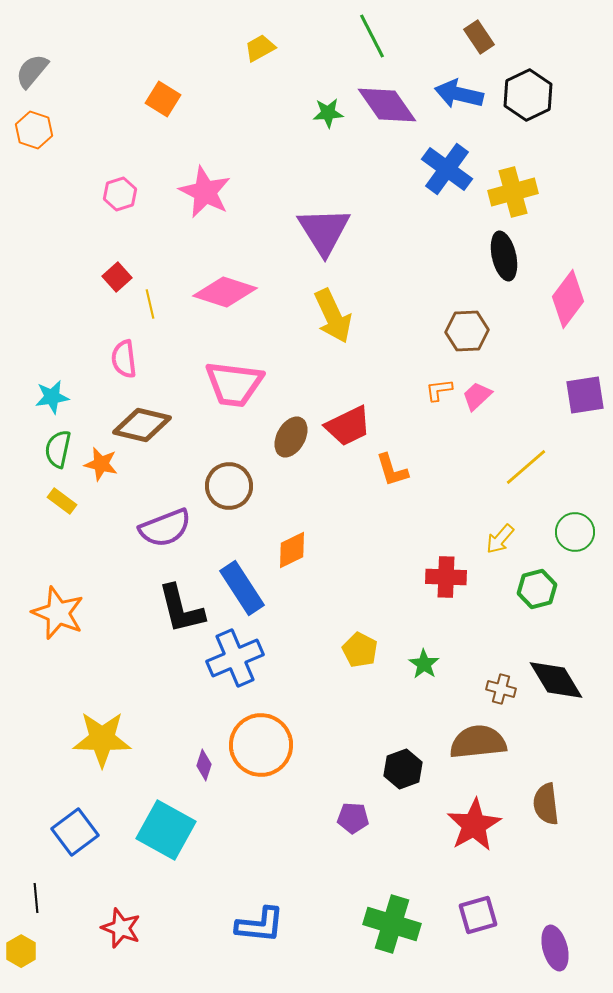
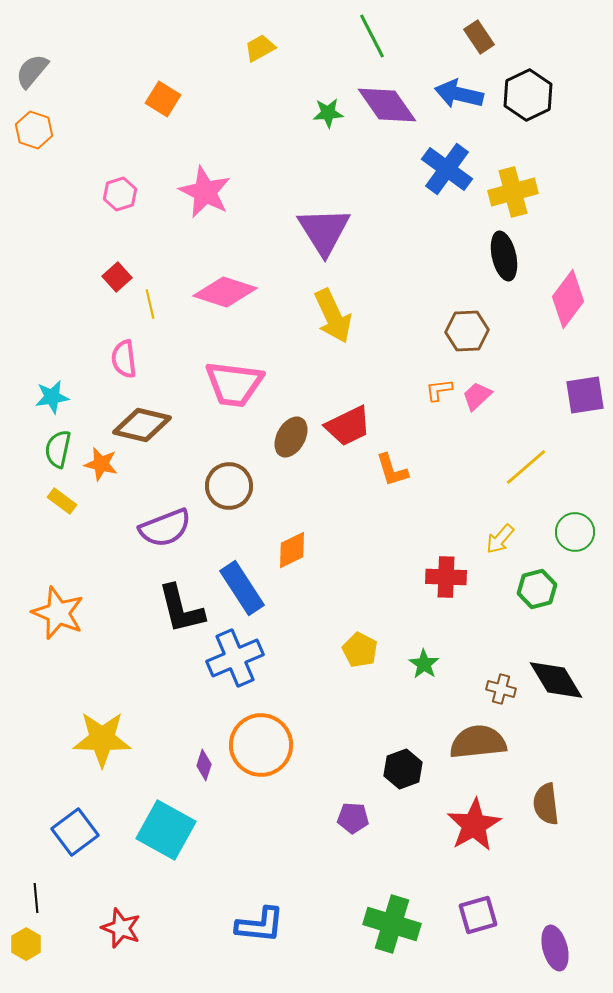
yellow hexagon at (21, 951): moved 5 px right, 7 px up
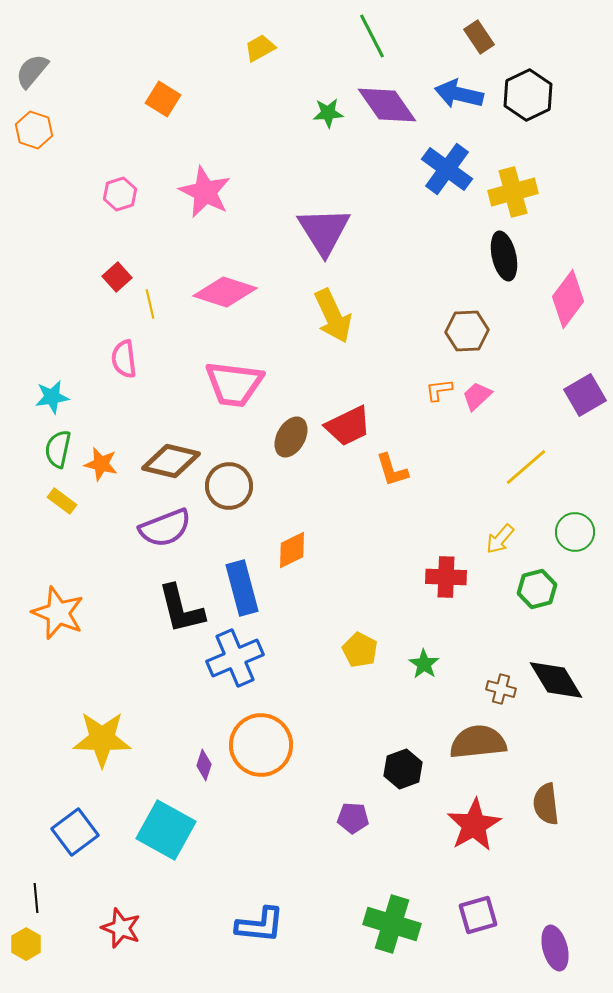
purple square at (585, 395): rotated 21 degrees counterclockwise
brown diamond at (142, 425): moved 29 px right, 36 px down
blue rectangle at (242, 588): rotated 18 degrees clockwise
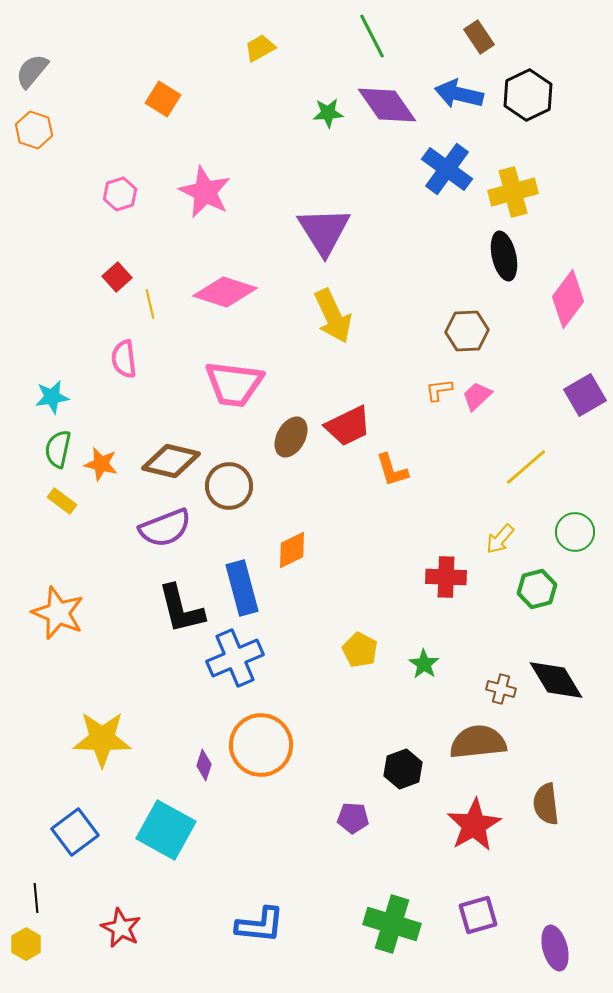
red star at (121, 928): rotated 6 degrees clockwise
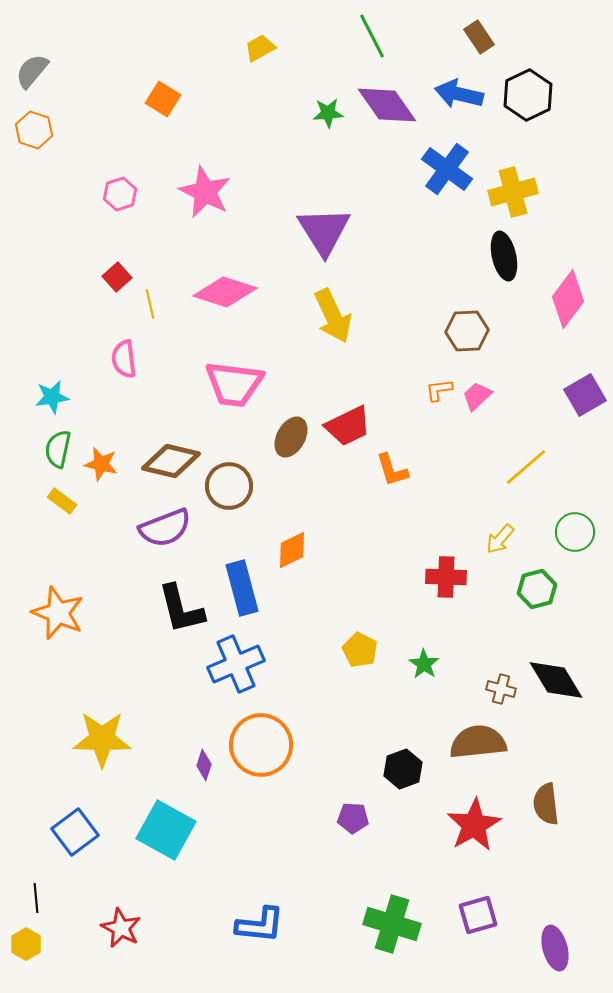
blue cross at (235, 658): moved 1 px right, 6 px down
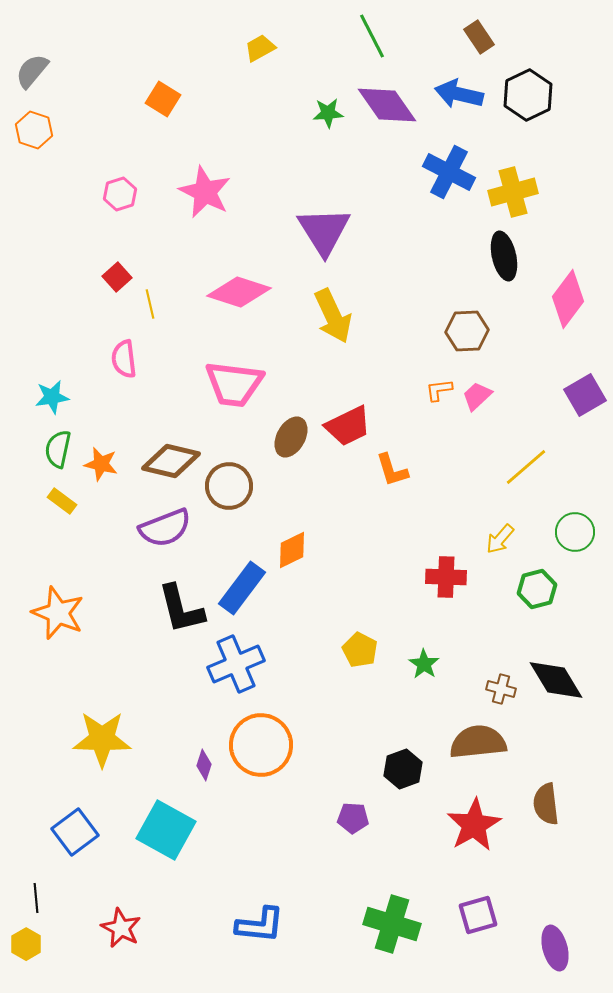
blue cross at (447, 169): moved 2 px right, 3 px down; rotated 9 degrees counterclockwise
pink diamond at (225, 292): moved 14 px right
blue rectangle at (242, 588): rotated 52 degrees clockwise
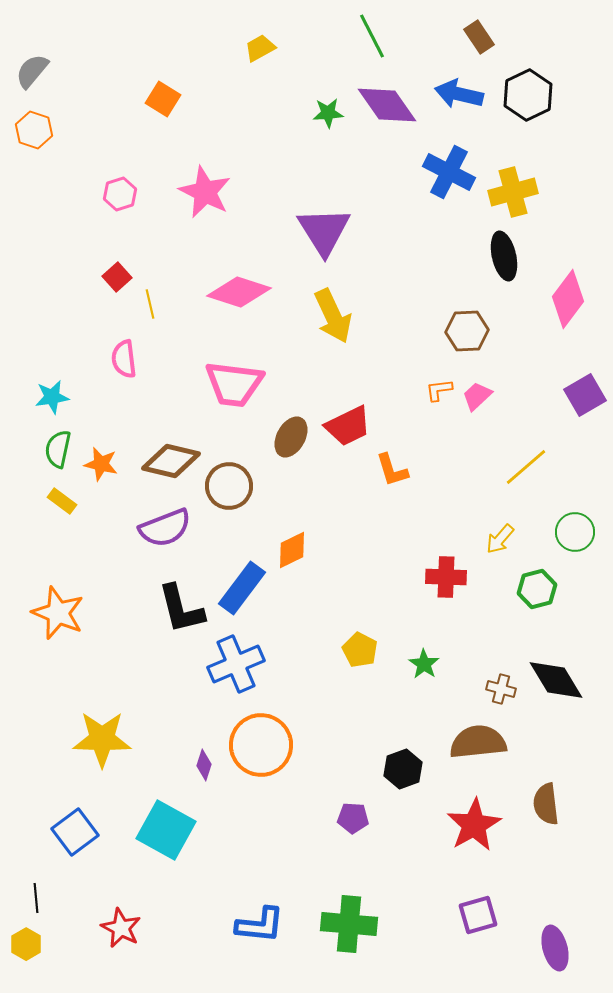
green cross at (392, 924): moved 43 px left; rotated 12 degrees counterclockwise
